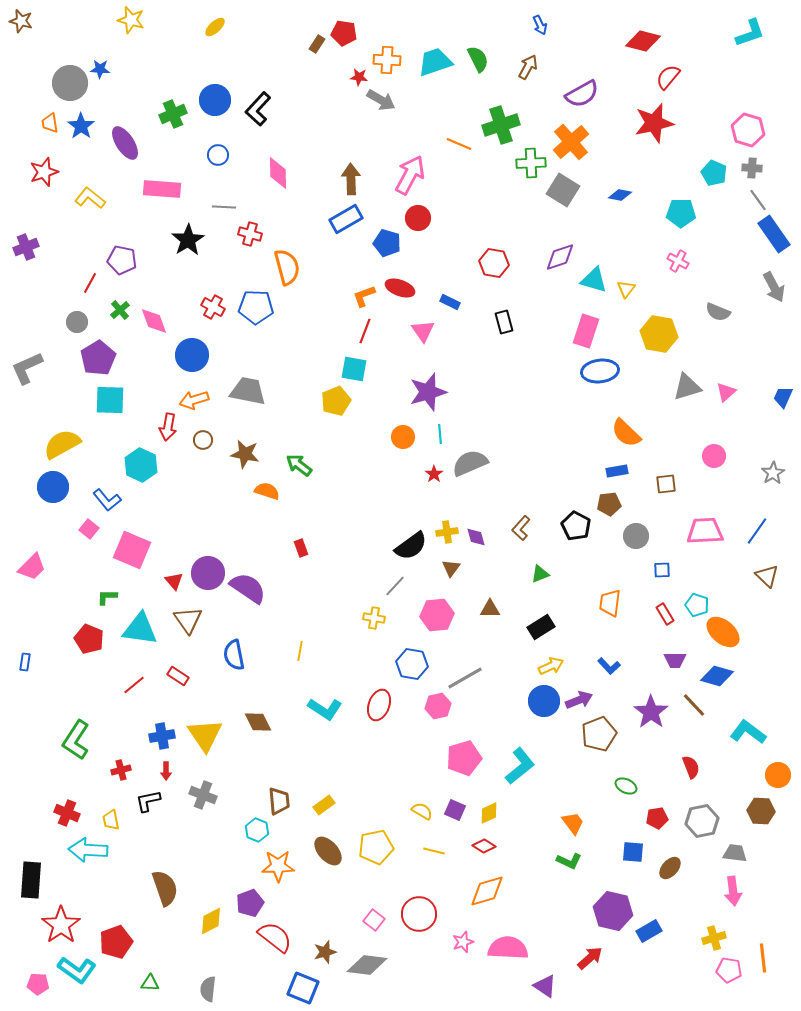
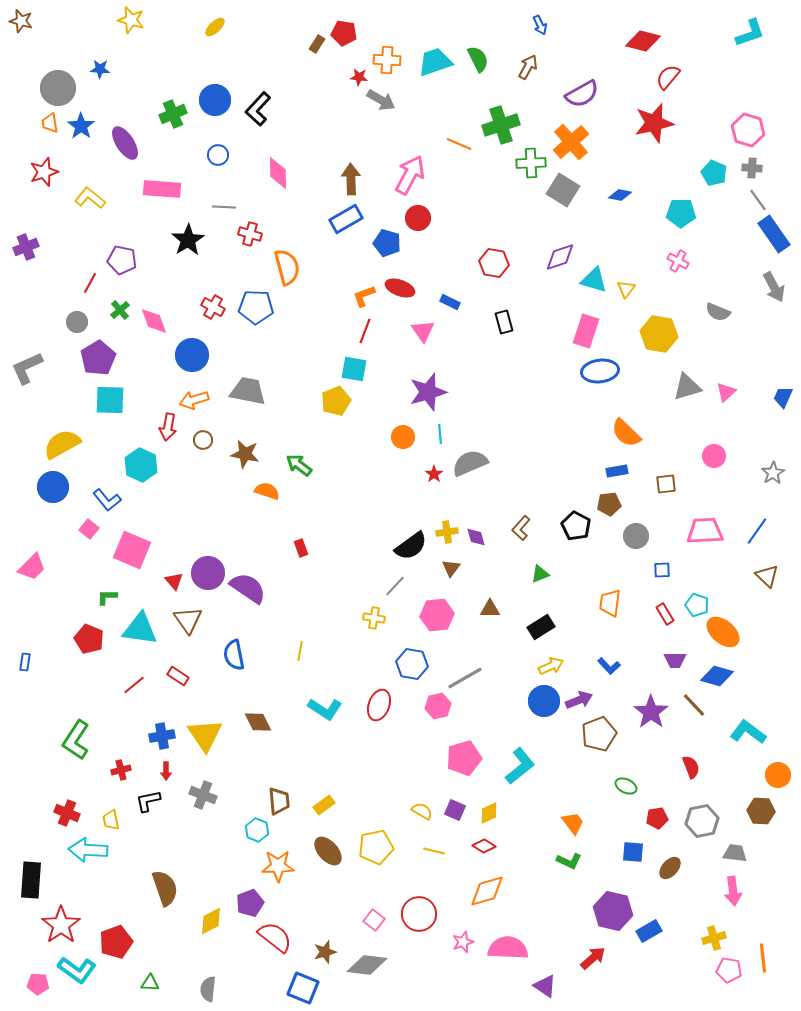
gray circle at (70, 83): moved 12 px left, 5 px down
red arrow at (590, 958): moved 3 px right
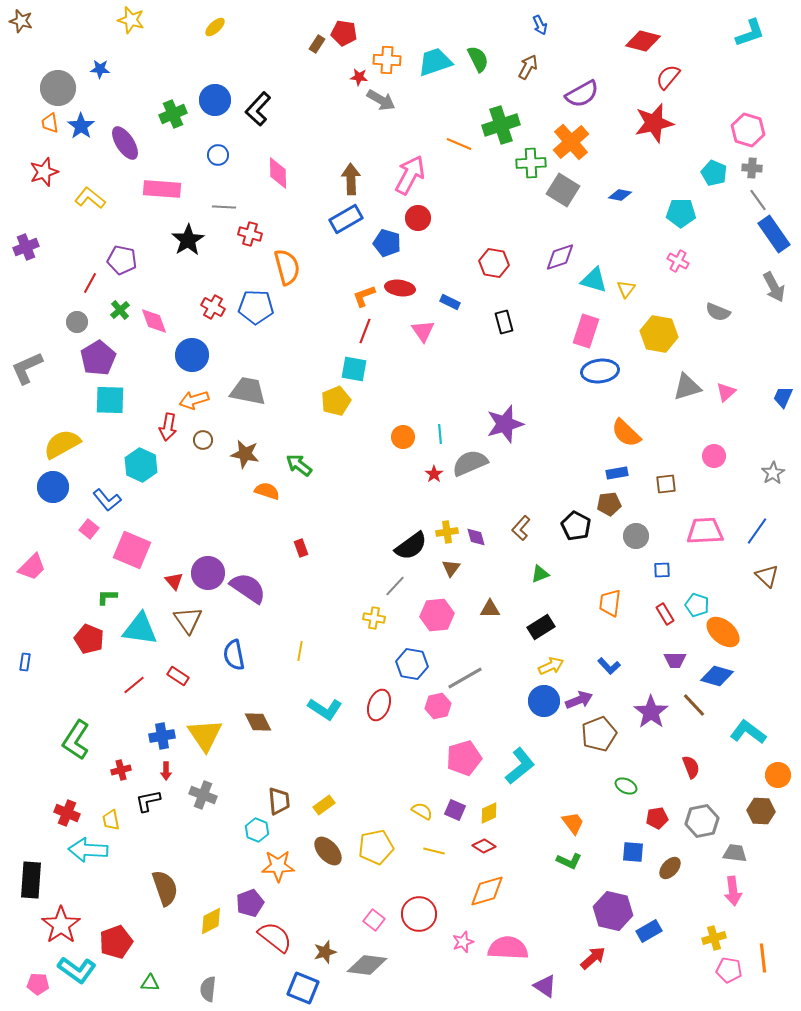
red ellipse at (400, 288): rotated 12 degrees counterclockwise
purple star at (428, 392): moved 77 px right, 32 px down
blue rectangle at (617, 471): moved 2 px down
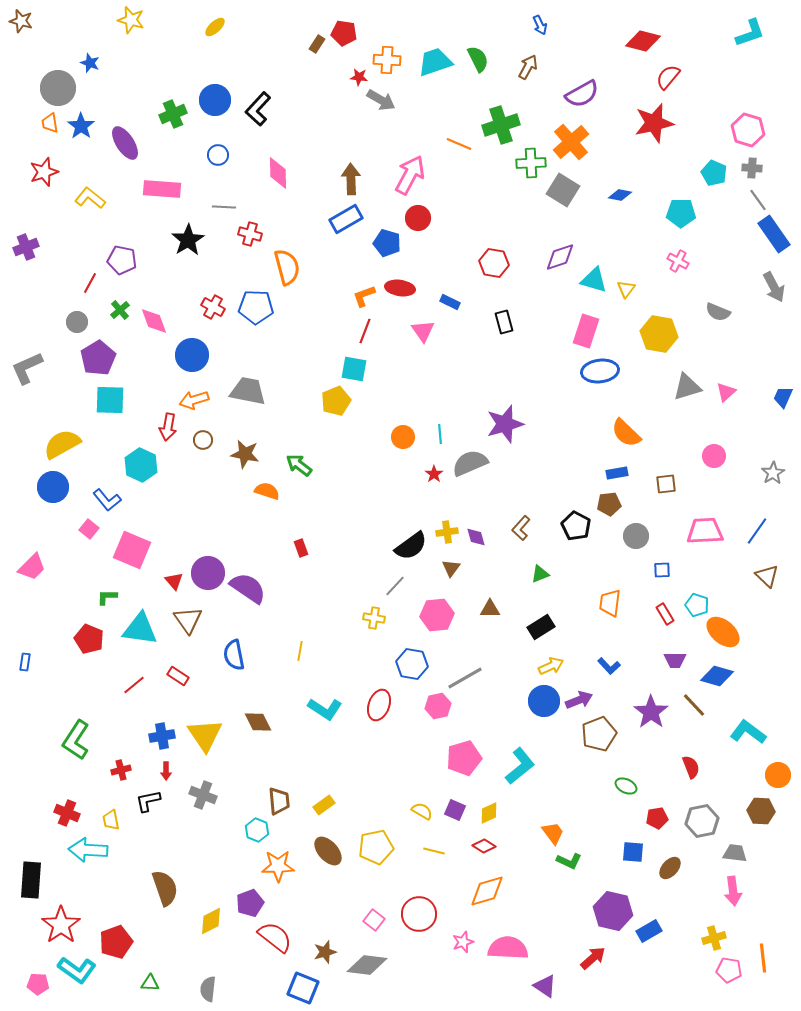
blue star at (100, 69): moved 10 px left, 6 px up; rotated 18 degrees clockwise
orange trapezoid at (573, 823): moved 20 px left, 10 px down
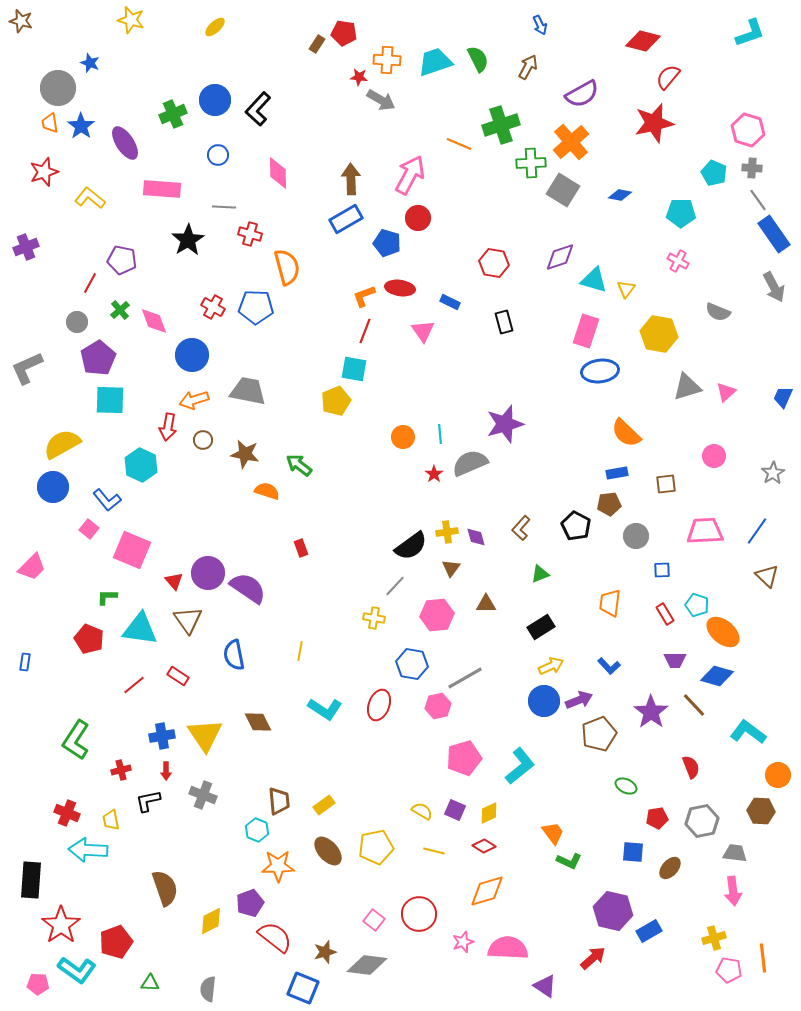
brown triangle at (490, 609): moved 4 px left, 5 px up
